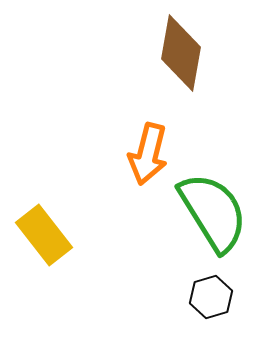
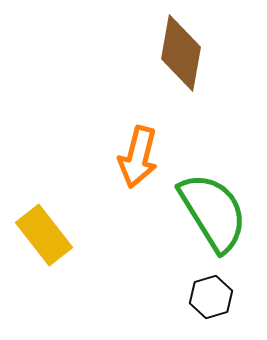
orange arrow: moved 10 px left, 3 px down
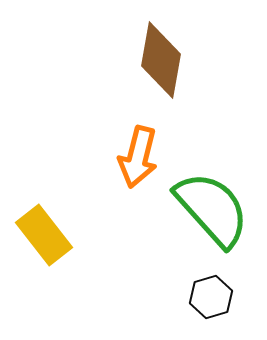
brown diamond: moved 20 px left, 7 px down
green semicircle: moved 1 px left, 3 px up; rotated 10 degrees counterclockwise
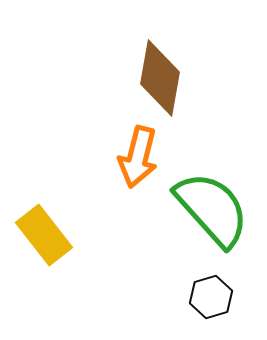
brown diamond: moved 1 px left, 18 px down
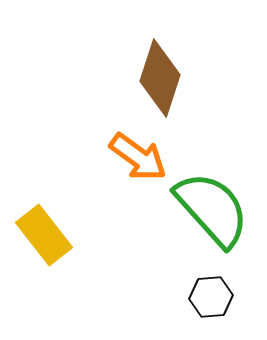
brown diamond: rotated 8 degrees clockwise
orange arrow: rotated 68 degrees counterclockwise
black hexagon: rotated 12 degrees clockwise
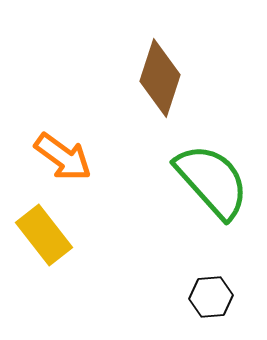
orange arrow: moved 75 px left
green semicircle: moved 28 px up
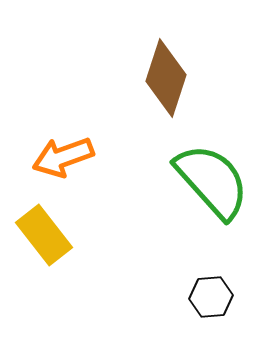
brown diamond: moved 6 px right
orange arrow: rotated 124 degrees clockwise
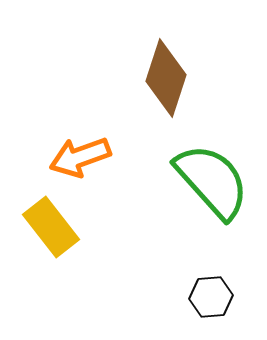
orange arrow: moved 17 px right
yellow rectangle: moved 7 px right, 8 px up
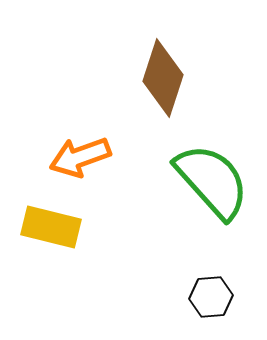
brown diamond: moved 3 px left
yellow rectangle: rotated 38 degrees counterclockwise
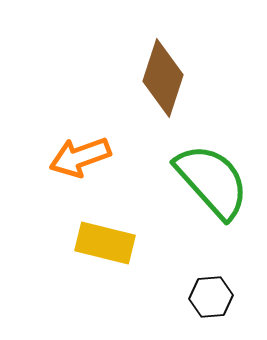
yellow rectangle: moved 54 px right, 16 px down
